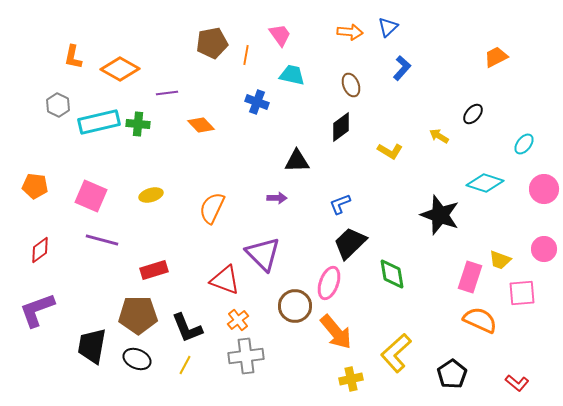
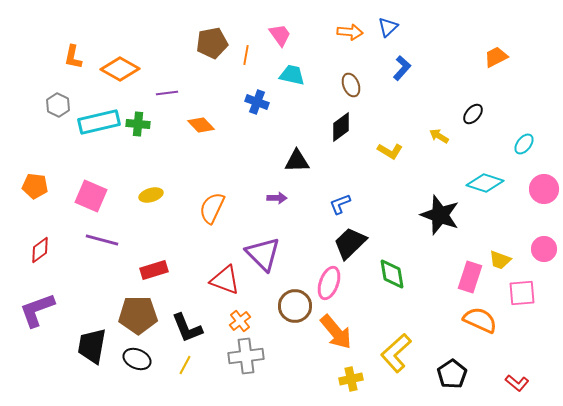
orange cross at (238, 320): moved 2 px right, 1 px down
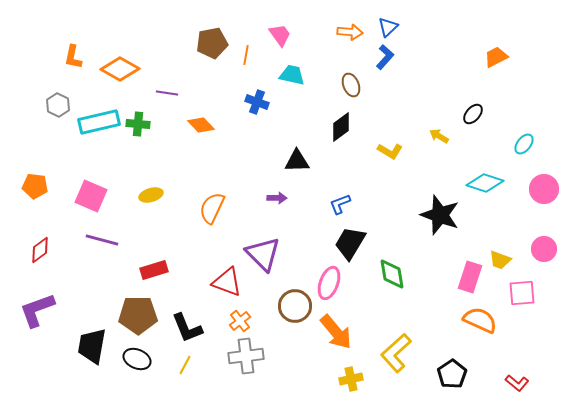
blue L-shape at (402, 68): moved 17 px left, 11 px up
purple line at (167, 93): rotated 15 degrees clockwise
black trapezoid at (350, 243): rotated 15 degrees counterclockwise
red triangle at (225, 280): moved 2 px right, 2 px down
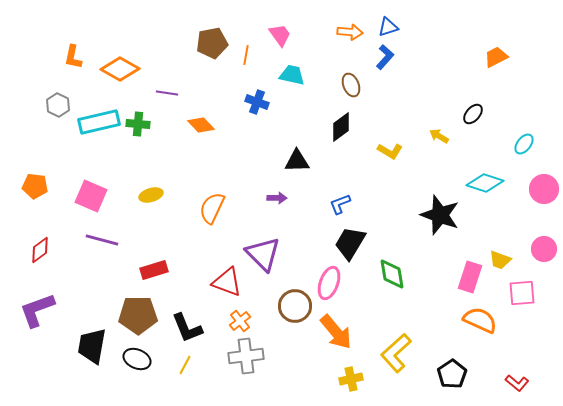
blue triangle at (388, 27): rotated 25 degrees clockwise
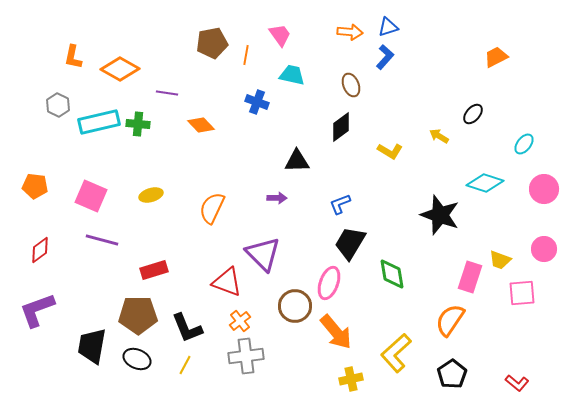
orange semicircle at (480, 320): moved 30 px left; rotated 80 degrees counterclockwise
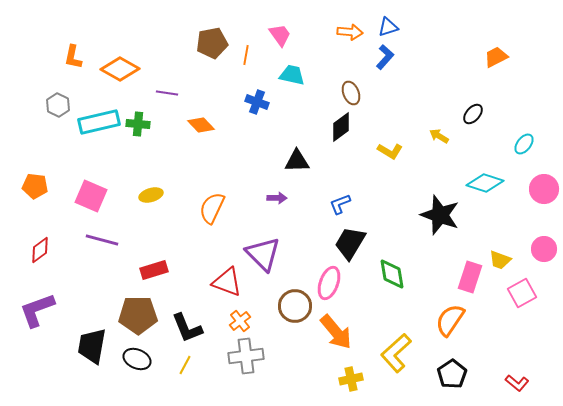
brown ellipse at (351, 85): moved 8 px down
pink square at (522, 293): rotated 24 degrees counterclockwise
